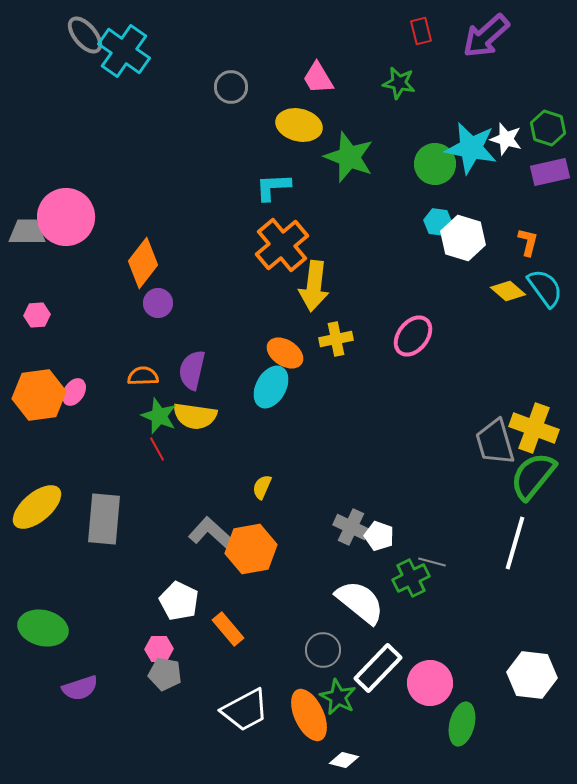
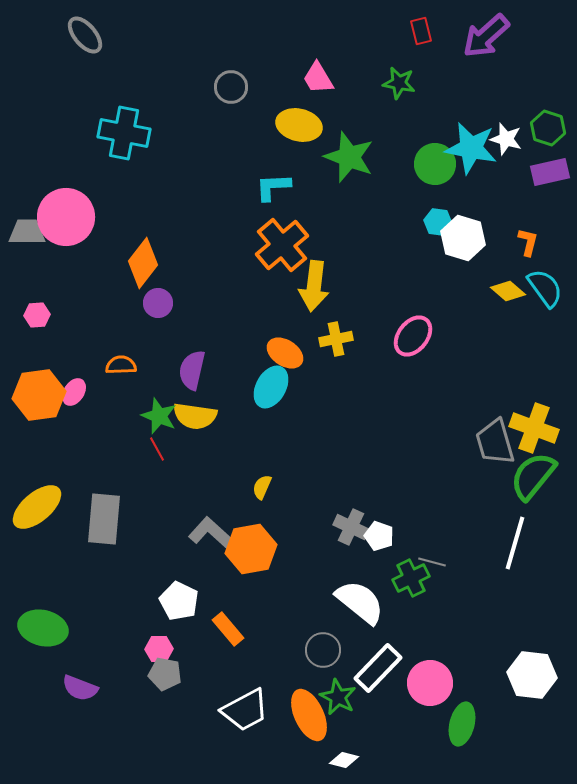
cyan cross at (124, 51): moved 82 px down; rotated 24 degrees counterclockwise
orange semicircle at (143, 376): moved 22 px left, 11 px up
purple semicircle at (80, 688): rotated 39 degrees clockwise
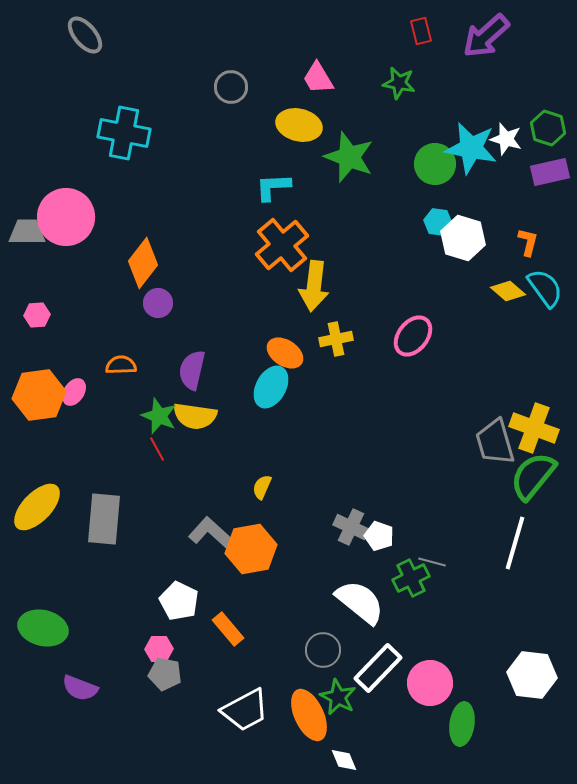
yellow ellipse at (37, 507): rotated 6 degrees counterclockwise
green ellipse at (462, 724): rotated 6 degrees counterclockwise
white diamond at (344, 760): rotated 52 degrees clockwise
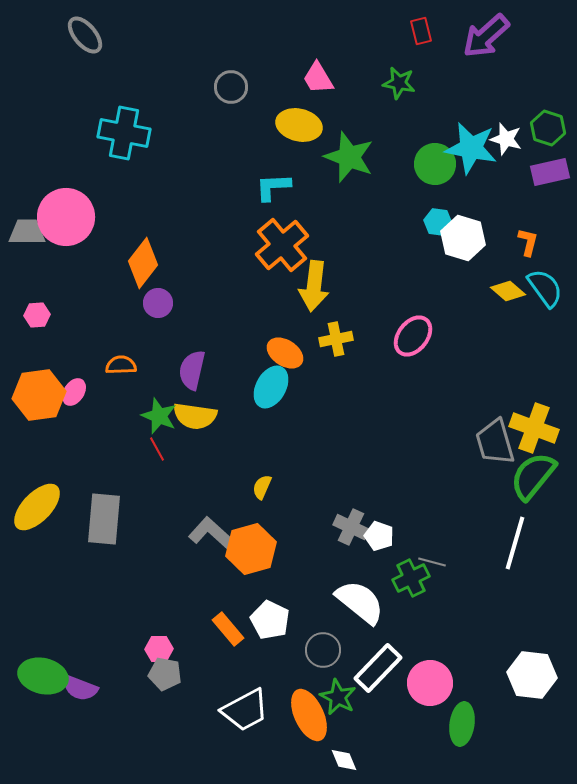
orange hexagon at (251, 549): rotated 6 degrees counterclockwise
white pentagon at (179, 601): moved 91 px right, 19 px down
green ellipse at (43, 628): moved 48 px down
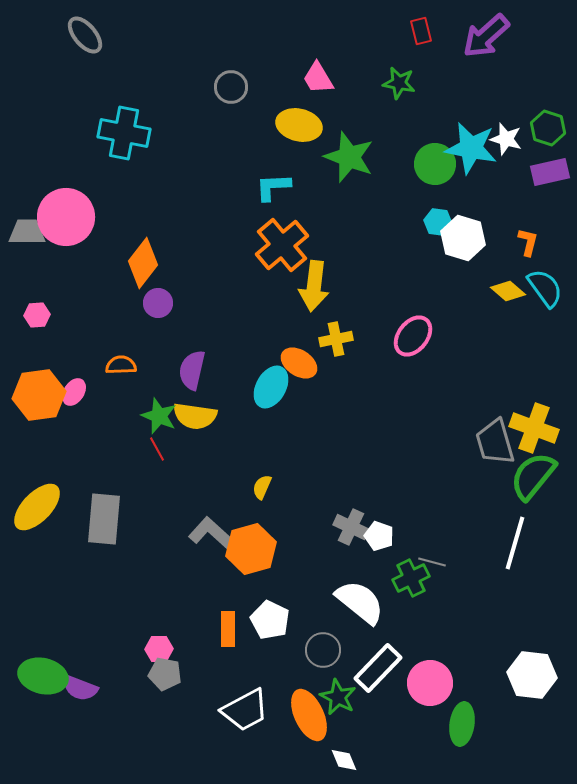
orange ellipse at (285, 353): moved 14 px right, 10 px down
orange rectangle at (228, 629): rotated 40 degrees clockwise
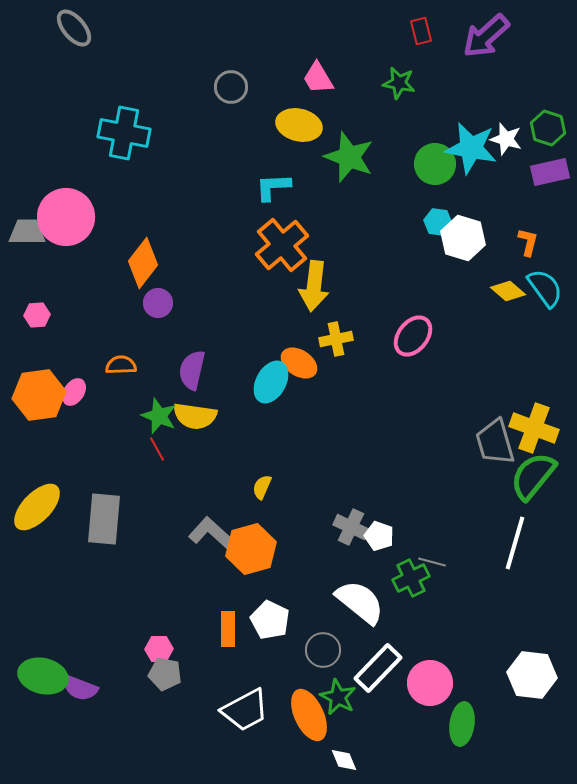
gray ellipse at (85, 35): moved 11 px left, 7 px up
cyan ellipse at (271, 387): moved 5 px up
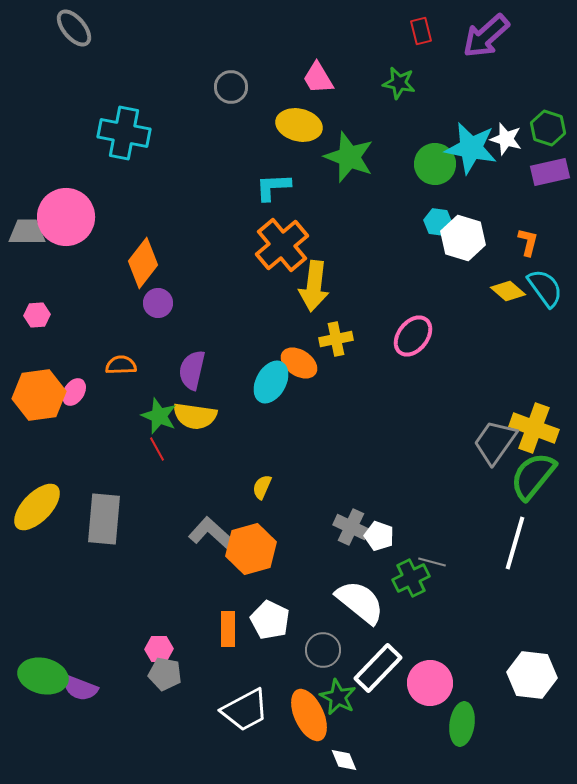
gray trapezoid at (495, 442): rotated 51 degrees clockwise
